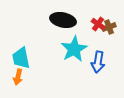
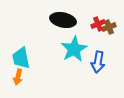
red cross: rotated 32 degrees clockwise
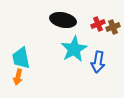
brown cross: moved 4 px right
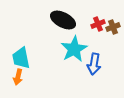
black ellipse: rotated 15 degrees clockwise
blue arrow: moved 4 px left, 2 px down
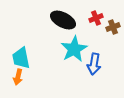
red cross: moved 2 px left, 6 px up
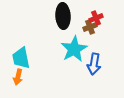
black ellipse: moved 4 px up; rotated 60 degrees clockwise
brown cross: moved 23 px left
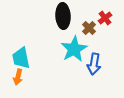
red cross: moved 9 px right; rotated 16 degrees counterclockwise
brown cross: moved 1 px left, 1 px down; rotated 24 degrees counterclockwise
